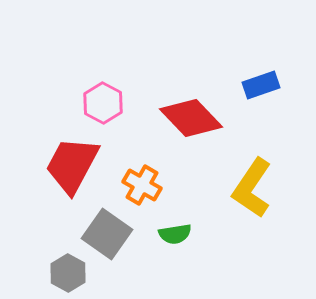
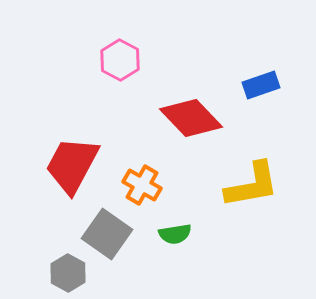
pink hexagon: moved 17 px right, 43 px up
yellow L-shape: moved 3 px up; rotated 134 degrees counterclockwise
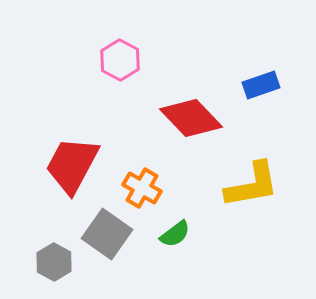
orange cross: moved 3 px down
green semicircle: rotated 28 degrees counterclockwise
gray hexagon: moved 14 px left, 11 px up
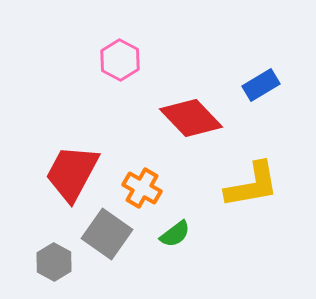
blue rectangle: rotated 12 degrees counterclockwise
red trapezoid: moved 8 px down
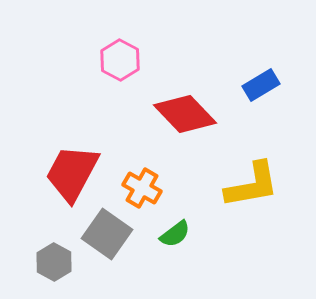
red diamond: moved 6 px left, 4 px up
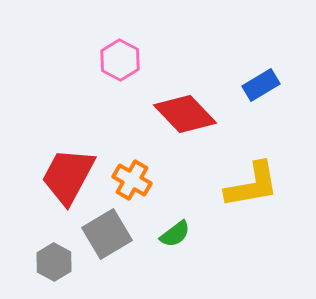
red trapezoid: moved 4 px left, 3 px down
orange cross: moved 10 px left, 8 px up
gray square: rotated 24 degrees clockwise
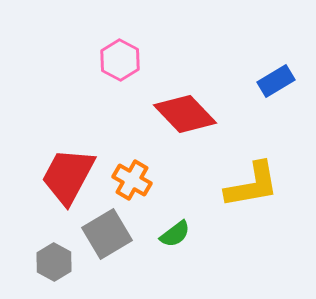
blue rectangle: moved 15 px right, 4 px up
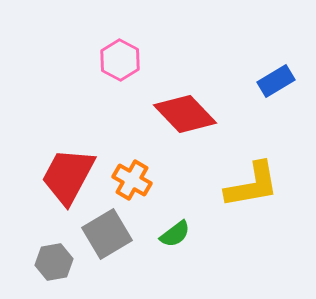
gray hexagon: rotated 21 degrees clockwise
